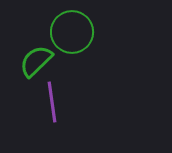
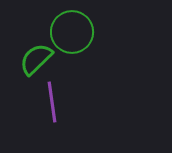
green semicircle: moved 2 px up
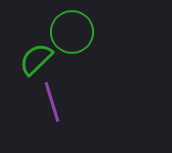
purple line: rotated 9 degrees counterclockwise
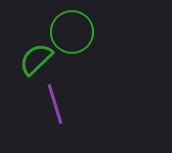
purple line: moved 3 px right, 2 px down
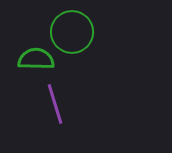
green semicircle: rotated 45 degrees clockwise
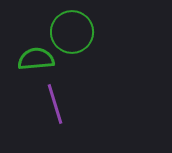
green semicircle: rotated 6 degrees counterclockwise
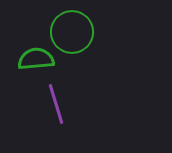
purple line: moved 1 px right
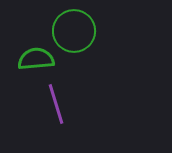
green circle: moved 2 px right, 1 px up
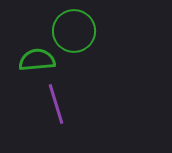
green semicircle: moved 1 px right, 1 px down
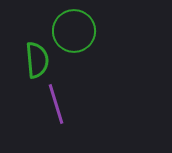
green semicircle: rotated 90 degrees clockwise
